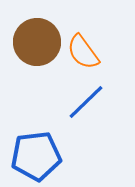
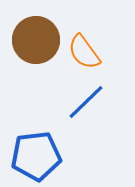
brown circle: moved 1 px left, 2 px up
orange semicircle: moved 1 px right
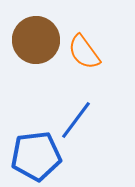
blue line: moved 10 px left, 18 px down; rotated 9 degrees counterclockwise
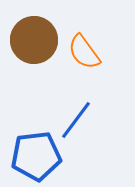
brown circle: moved 2 px left
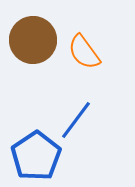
brown circle: moved 1 px left
blue pentagon: rotated 27 degrees counterclockwise
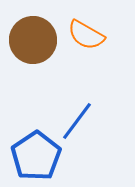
orange semicircle: moved 2 px right, 17 px up; rotated 24 degrees counterclockwise
blue line: moved 1 px right, 1 px down
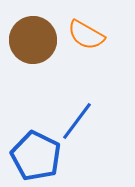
blue pentagon: rotated 12 degrees counterclockwise
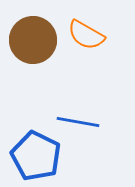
blue line: moved 1 px right, 1 px down; rotated 63 degrees clockwise
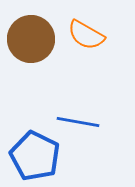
brown circle: moved 2 px left, 1 px up
blue pentagon: moved 1 px left
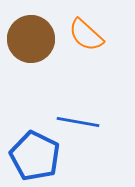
orange semicircle: rotated 12 degrees clockwise
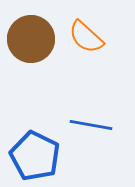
orange semicircle: moved 2 px down
blue line: moved 13 px right, 3 px down
